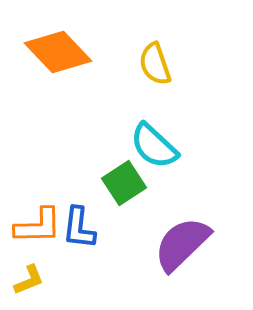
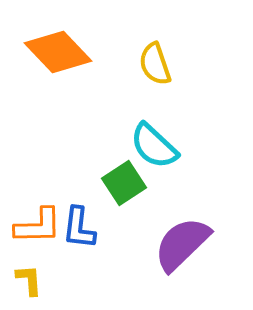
yellow L-shape: rotated 72 degrees counterclockwise
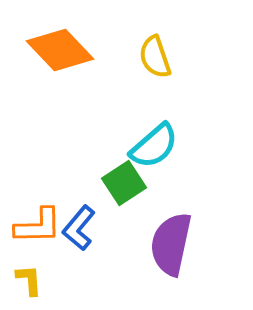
orange diamond: moved 2 px right, 2 px up
yellow semicircle: moved 7 px up
cyan semicircle: rotated 84 degrees counterclockwise
blue L-shape: rotated 33 degrees clockwise
purple semicircle: moved 11 px left; rotated 34 degrees counterclockwise
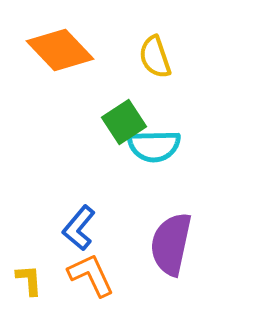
cyan semicircle: rotated 40 degrees clockwise
green square: moved 61 px up
orange L-shape: moved 53 px right, 49 px down; rotated 114 degrees counterclockwise
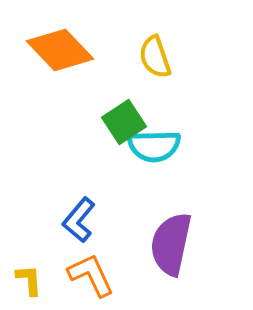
blue L-shape: moved 8 px up
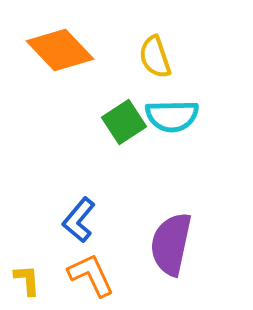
cyan semicircle: moved 18 px right, 30 px up
yellow L-shape: moved 2 px left
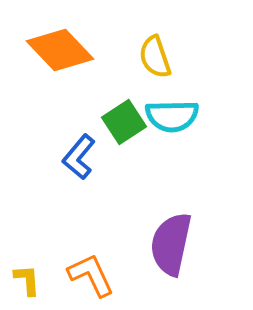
blue L-shape: moved 63 px up
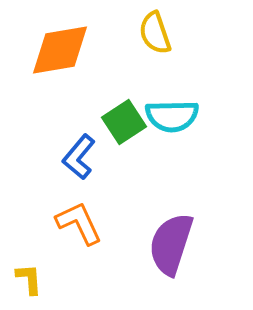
orange diamond: rotated 56 degrees counterclockwise
yellow semicircle: moved 24 px up
purple semicircle: rotated 6 degrees clockwise
orange L-shape: moved 12 px left, 52 px up
yellow L-shape: moved 2 px right, 1 px up
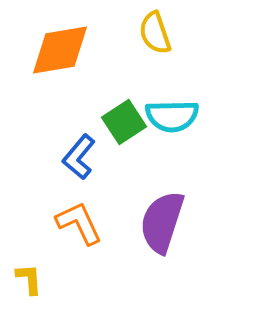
purple semicircle: moved 9 px left, 22 px up
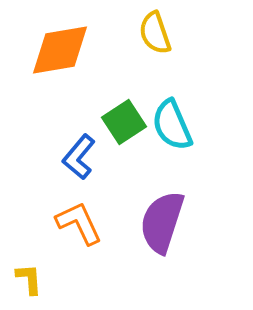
cyan semicircle: moved 9 px down; rotated 68 degrees clockwise
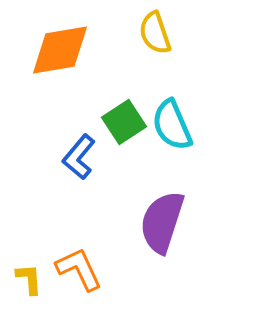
orange L-shape: moved 46 px down
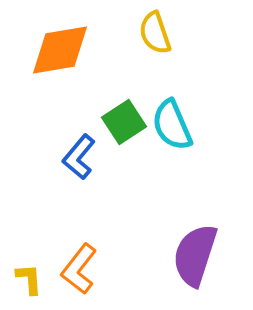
purple semicircle: moved 33 px right, 33 px down
orange L-shape: rotated 117 degrees counterclockwise
